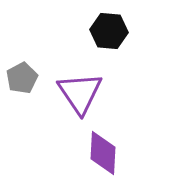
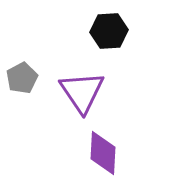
black hexagon: rotated 9 degrees counterclockwise
purple triangle: moved 2 px right, 1 px up
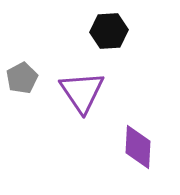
purple diamond: moved 35 px right, 6 px up
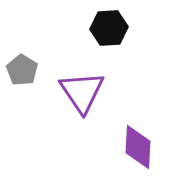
black hexagon: moved 3 px up
gray pentagon: moved 8 px up; rotated 12 degrees counterclockwise
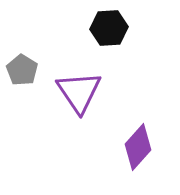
purple triangle: moved 3 px left
purple diamond: rotated 39 degrees clockwise
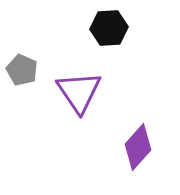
gray pentagon: rotated 8 degrees counterclockwise
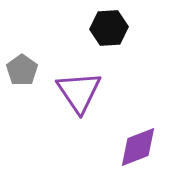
gray pentagon: rotated 12 degrees clockwise
purple diamond: rotated 27 degrees clockwise
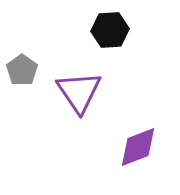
black hexagon: moved 1 px right, 2 px down
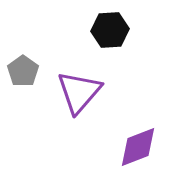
gray pentagon: moved 1 px right, 1 px down
purple triangle: rotated 15 degrees clockwise
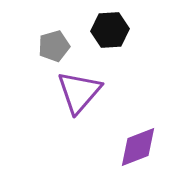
gray pentagon: moved 31 px right, 25 px up; rotated 20 degrees clockwise
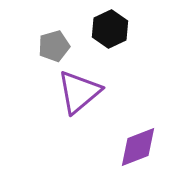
black hexagon: moved 1 px up; rotated 21 degrees counterclockwise
purple triangle: rotated 9 degrees clockwise
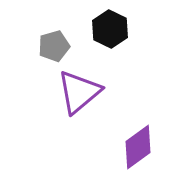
black hexagon: rotated 9 degrees counterclockwise
purple diamond: rotated 15 degrees counterclockwise
